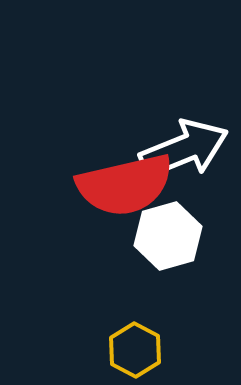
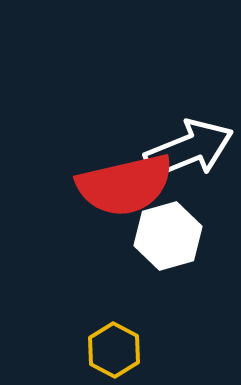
white arrow: moved 5 px right
yellow hexagon: moved 21 px left
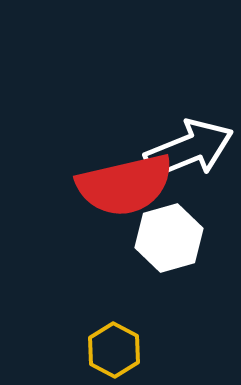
white hexagon: moved 1 px right, 2 px down
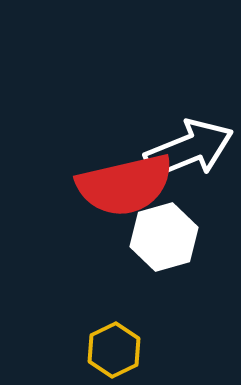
white hexagon: moved 5 px left, 1 px up
yellow hexagon: rotated 6 degrees clockwise
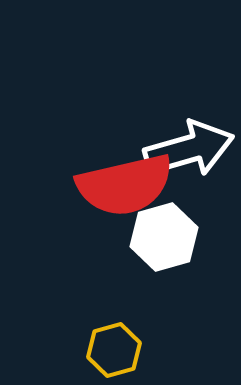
white arrow: rotated 6 degrees clockwise
yellow hexagon: rotated 10 degrees clockwise
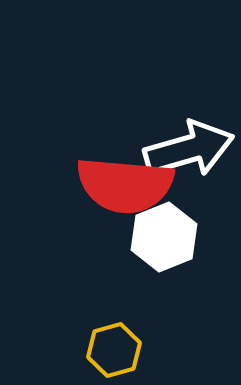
red semicircle: rotated 18 degrees clockwise
white hexagon: rotated 6 degrees counterclockwise
